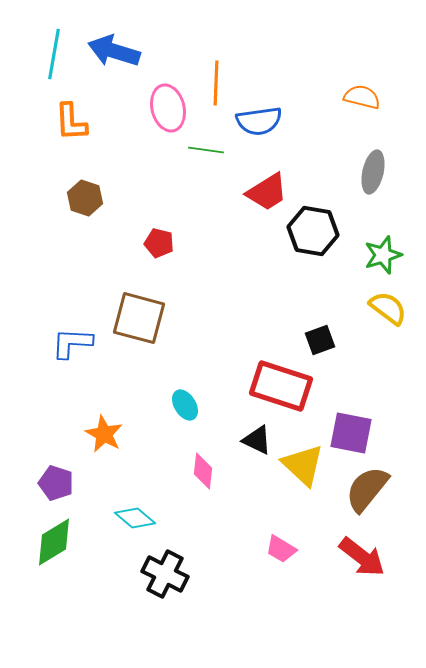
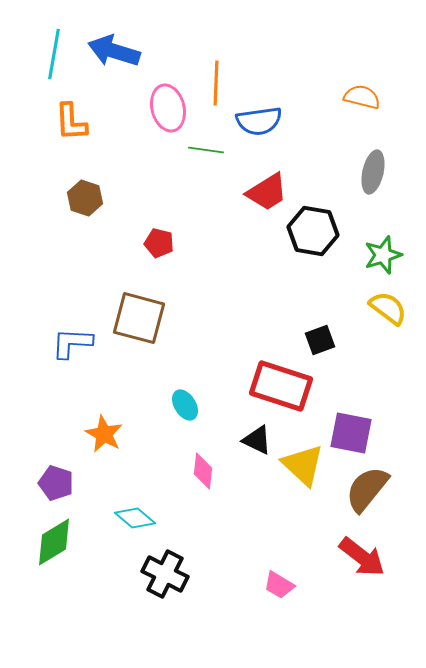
pink trapezoid: moved 2 px left, 36 px down
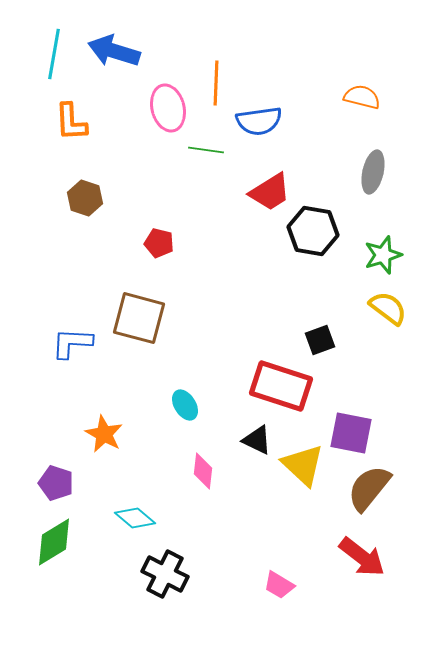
red trapezoid: moved 3 px right
brown semicircle: moved 2 px right, 1 px up
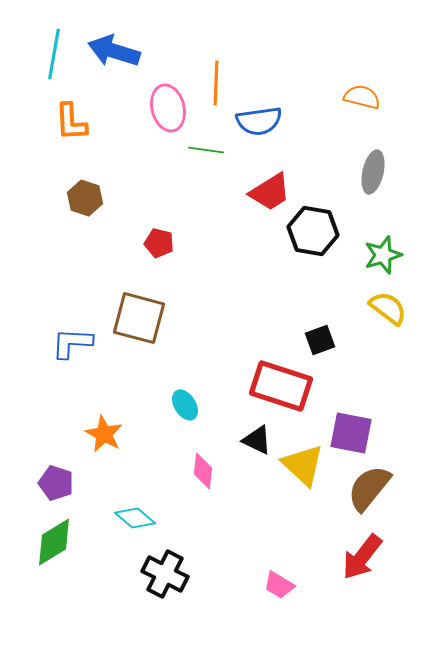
red arrow: rotated 90 degrees clockwise
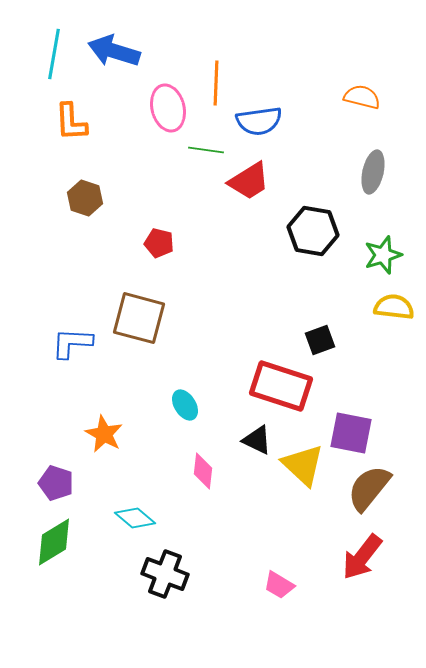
red trapezoid: moved 21 px left, 11 px up
yellow semicircle: moved 6 px right, 1 px up; rotated 30 degrees counterclockwise
black cross: rotated 6 degrees counterclockwise
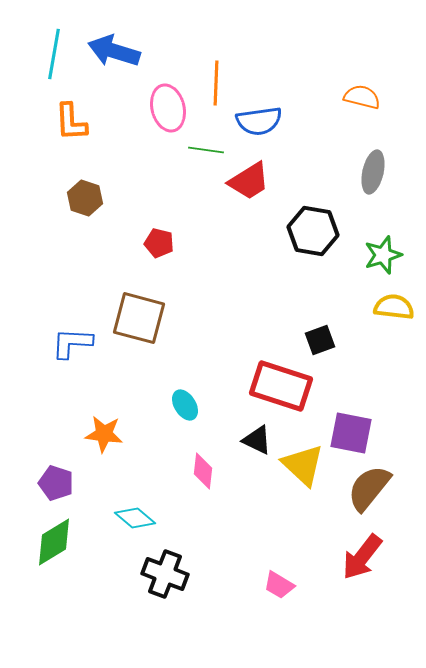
orange star: rotated 21 degrees counterclockwise
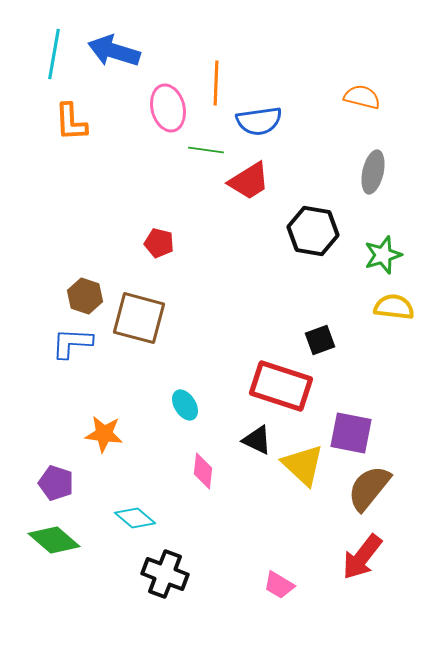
brown hexagon: moved 98 px down
green diamond: moved 2 px up; rotated 72 degrees clockwise
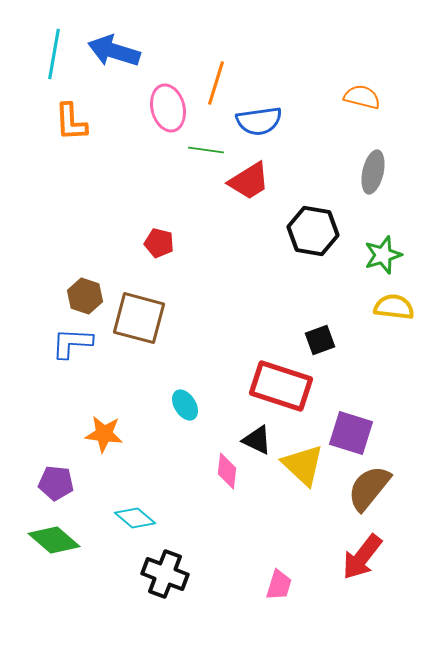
orange line: rotated 15 degrees clockwise
purple square: rotated 6 degrees clockwise
pink diamond: moved 24 px right
purple pentagon: rotated 12 degrees counterclockwise
pink trapezoid: rotated 104 degrees counterclockwise
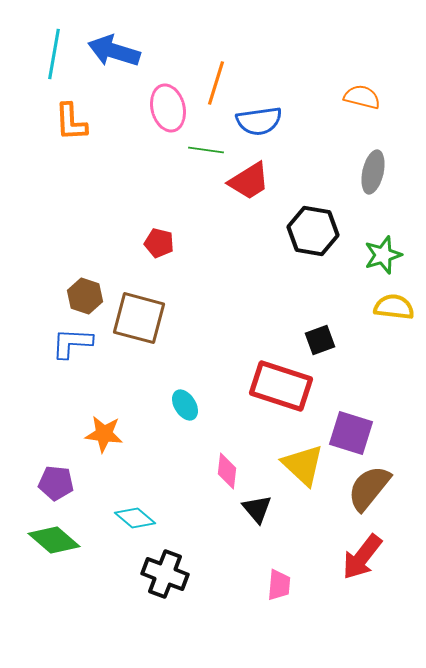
black triangle: moved 69 px down; rotated 24 degrees clockwise
pink trapezoid: rotated 12 degrees counterclockwise
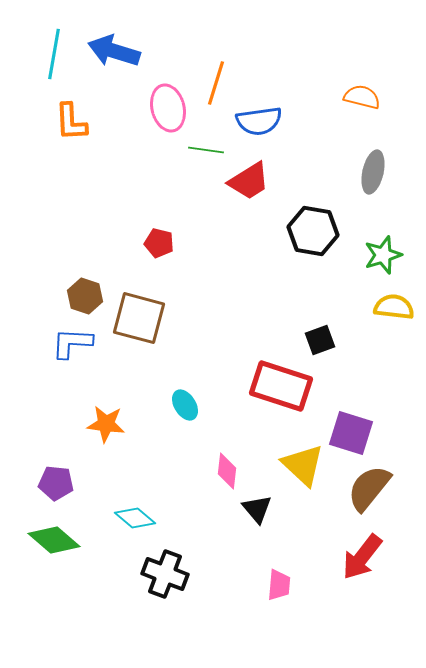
orange star: moved 2 px right, 10 px up
